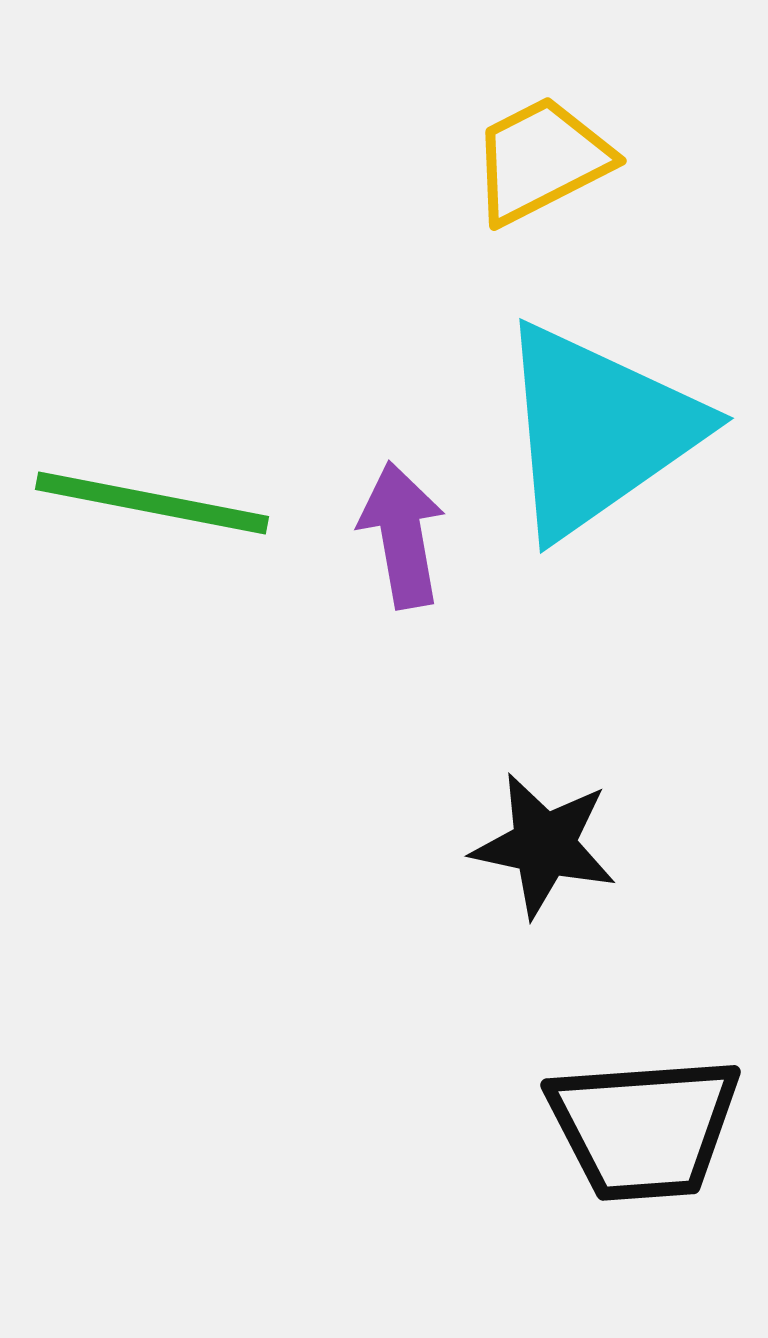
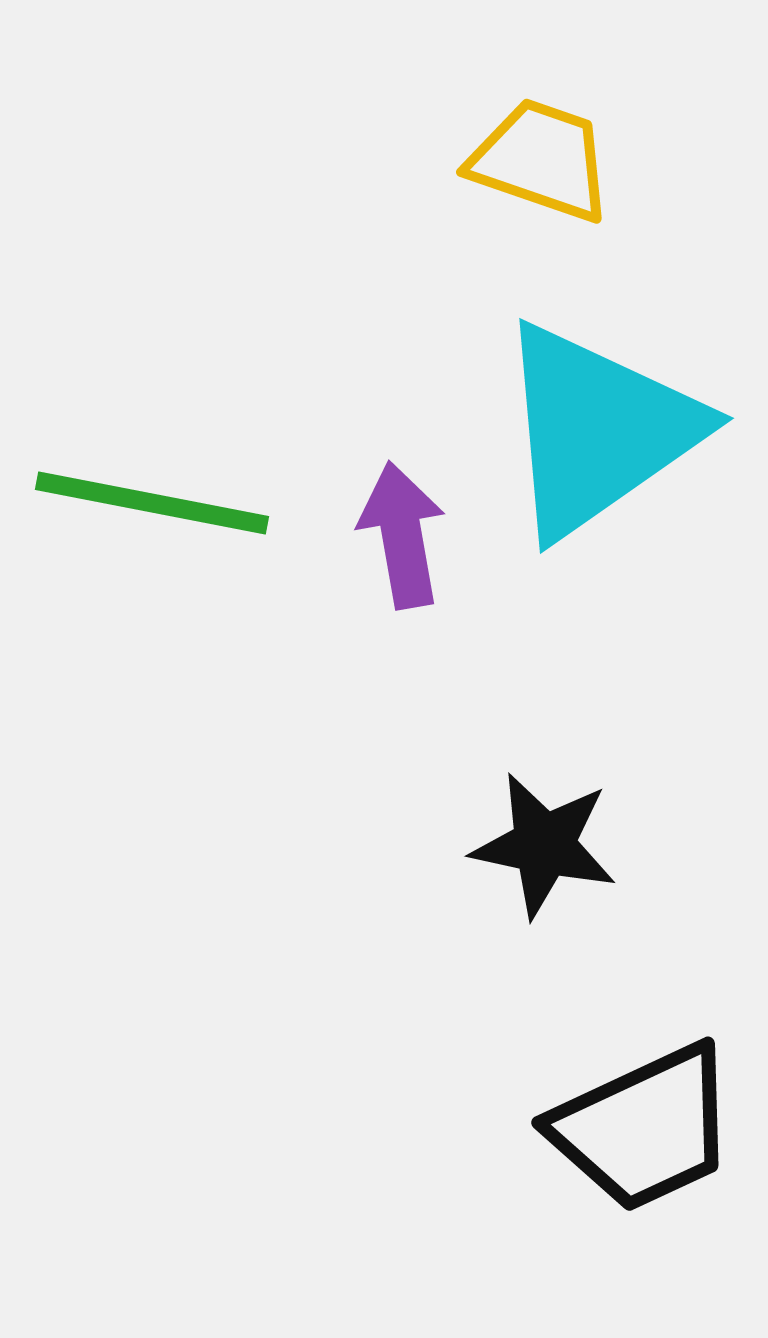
yellow trapezoid: rotated 46 degrees clockwise
black trapezoid: rotated 21 degrees counterclockwise
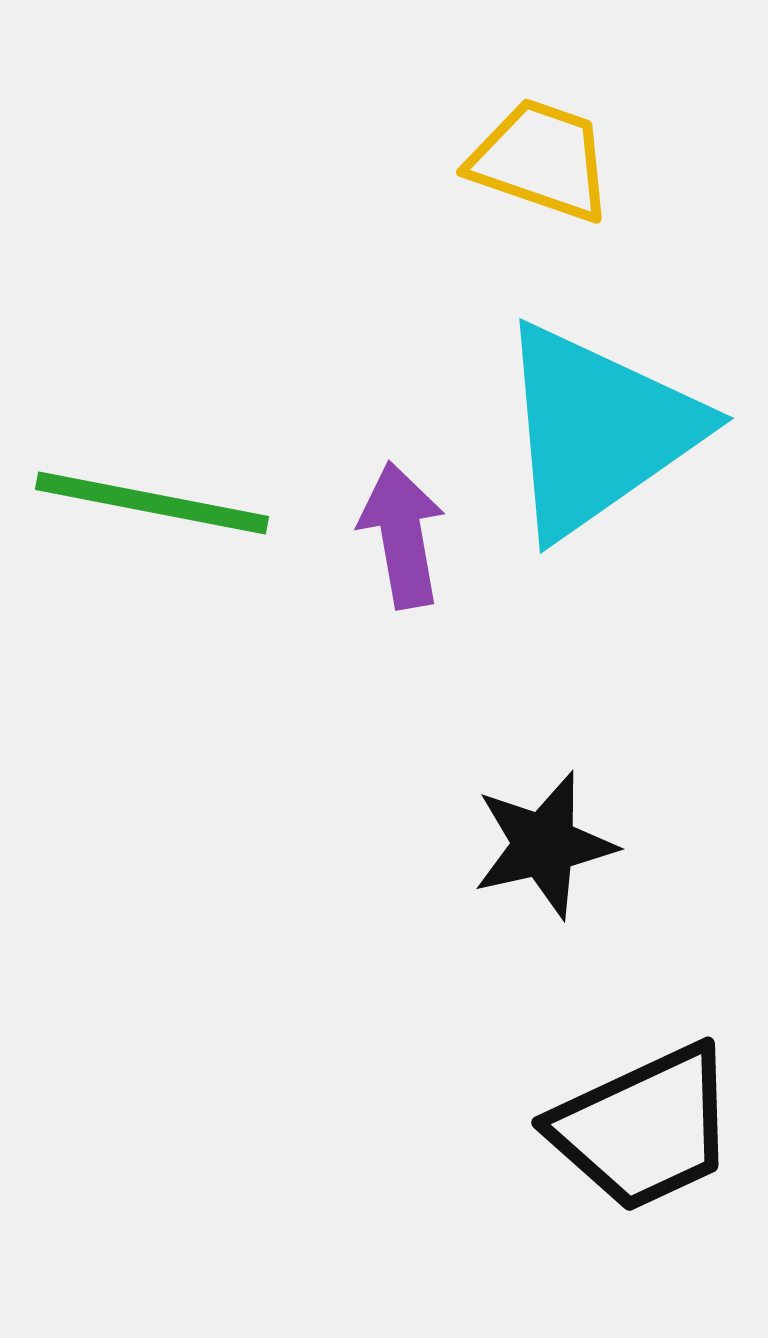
black star: rotated 25 degrees counterclockwise
